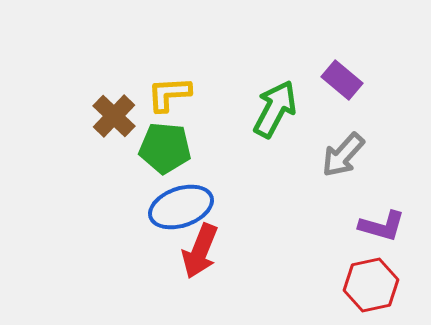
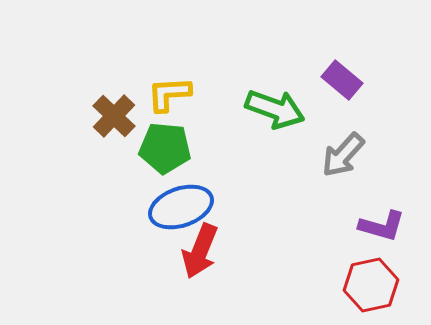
green arrow: rotated 82 degrees clockwise
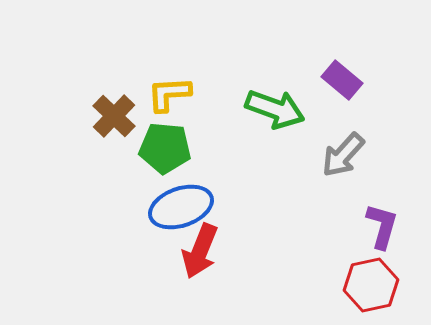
purple L-shape: rotated 90 degrees counterclockwise
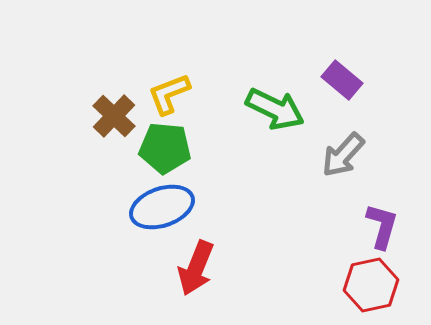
yellow L-shape: rotated 18 degrees counterclockwise
green arrow: rotated 6 degrees clockwise
blue ellipse: moved 19 px left
red arrow: moved 4 px left, 17 px down
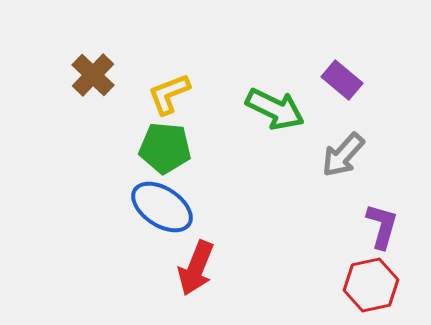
brown cross: moved 21 px left, 41 px up
blue ellipse: rotated 52 degrees clockwise
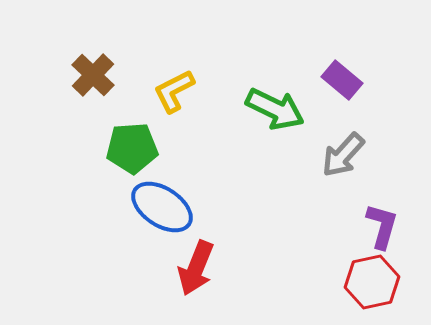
yellow L-shape: moved 5 px right, 3 px up; rotated 6 degrees counterclockwise
green pentagon: moved 33 px left; rotated 9 degrees counterclockwise
red hexagon: moved 1 px right, 3 px up
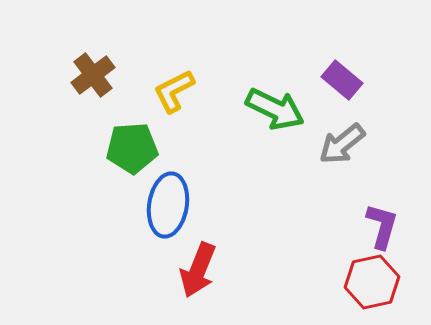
brown cross: rotated 9 degrees clockwise
gray arrow: moved 1 px left, 11 px up; rotated 9 degrees clockwise
blue ellipse: moved 6 px right, 2 px up; rotated 66 degrees clockwise
red arrow: moved 2 px right, 2 px down
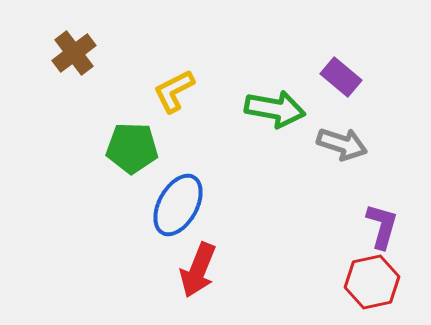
brown cross: moved 19 px left, 22 px up
purple rectangle: moved 1 px left, 3 px up
green arrow: rotated 16 degrees counterclockwise
gray arrow: rotated 123 degrees counterclockwise
green pentagon: rotated 6 degrees clockwise
blue ellipse: moved 10 px right; rotated 20 degrees clockwise
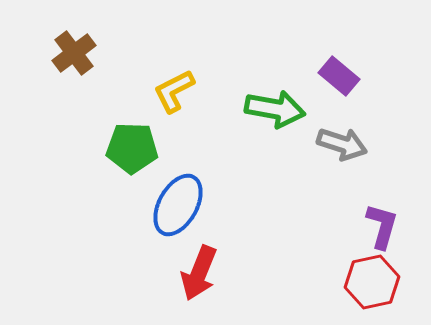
purple rectangle: moved 2 px left, 1 px up
red arrow: moved 1 px right, 3 px down
